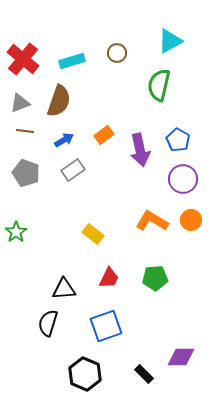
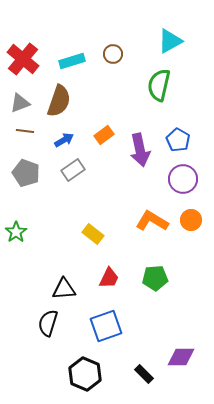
brown circle: moved 4 px left, 1 px down
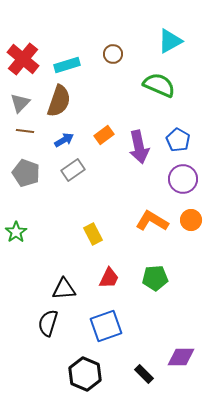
cyan rectangle: moved 5 px left, 4 px down
green semicircle: rotated 100 degrees clockwise
gray triangle: rotated 25 degrees counterclockwise
purple arrow: moved 1 px left, 3 px up
yellow rectangle: rotated 25 degrees clockwise
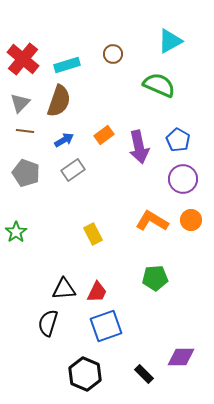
red trapezoid: moved 12 px left, 14 px down
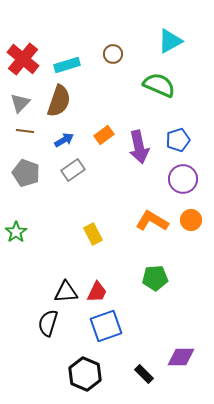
blue pentagon: rotated 25 degrees clockwise
black triangle: moved 2 px right, 3 px down
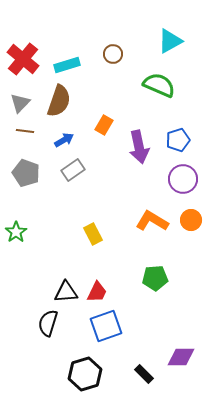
orange rectangle: moved 10 px up; rotated 24 degrees counterclockwise
black hexagon: rotated 20 degrees clockwise
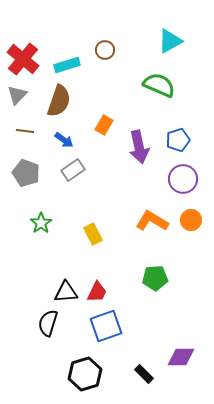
brown circle: moved 8 px left, 4 px up
gray triangle: moved 3 px left, 8 px up
blue arrow: rotated 66 degrees clockwise
green star: moved 25 px right, 9 px up
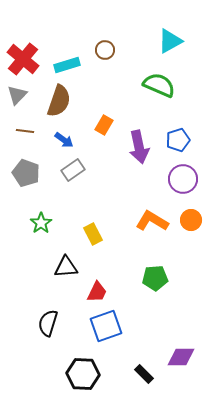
black triangle: moved 25 px up
black hexagon: moved 2 px left; rotated 20 degrees clockwise
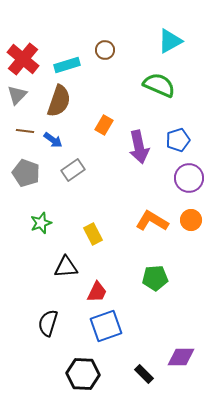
blue arrow: moved 11 px left
purple circle: moved 6 px right, 1 px up
green star: rotated 15 degrees clockwise
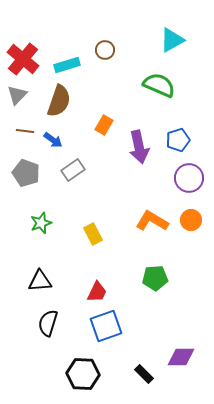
cyan triangle: moved 2 px right, 1 px up
black triangle: moved 26 px left, 14 px down
